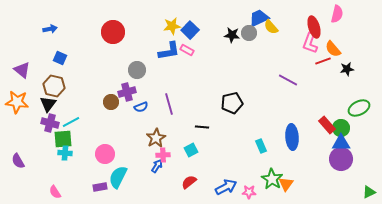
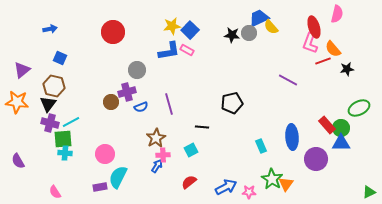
purple triangle at (22, 70): rotated 42 degrees clockwise
purple circle at (341, 159): moved 25 px left
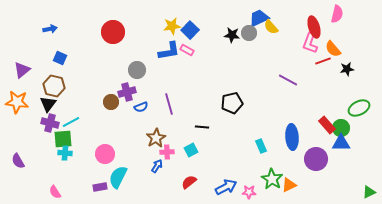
pink cross at (163, 155): moved 4 px right, 3 px up
orange triangle at (286, 184): moved 3 px right, 1 px down; rotated 28 degrees clockwise
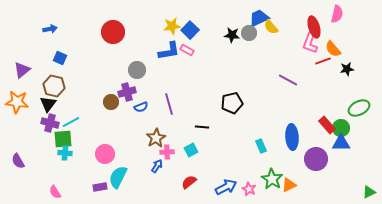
pink star at (249, 192): moved 3 px up; rotated 24 degrees clockwise
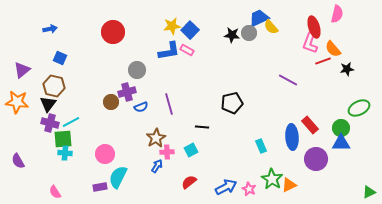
red rectangle at (327, 125): moved 17 px left
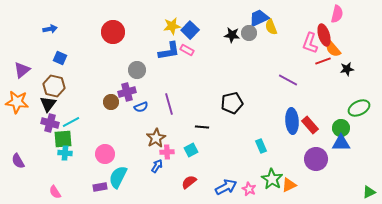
yellow semicircle at (271, 27): rotated 21 degrees clockwise
red ellipse at (314, 27): moved 10 px right, 8 px down
blue ellipse at (292, 137): moved 16 px up
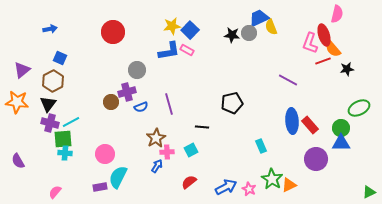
brown hexagon at (54, 86): moved 1 px left, 5 px up; rotated 20 degrees clockwise
pink semicircle at (55, 192): rotated 72 degrees clockwise
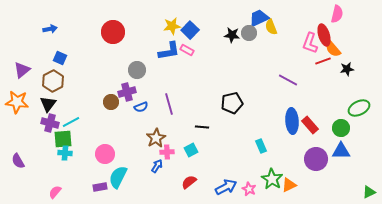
blue triangle at (341, 143): moved 8 px down
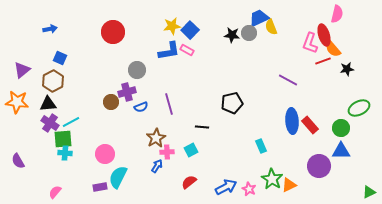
black triangle at (48, 104): rotated 48 degrees clockwise
purple cross at (50, 123): rotated 18 degrees clockwise
purple circle at (316, 159): moved 3 px right, 7 px down
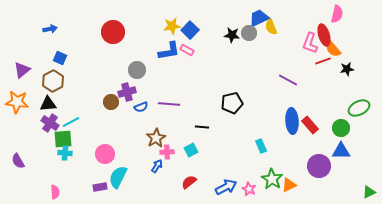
purple line at (169, 104): rotated 70 degrees counterclockwise
pink semicircle at (55, 192): rotated 136 degrees clockwise
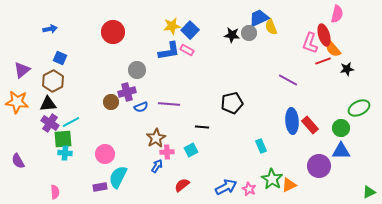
red semicircle at (189, 182): moved 7 px left, 3 px down
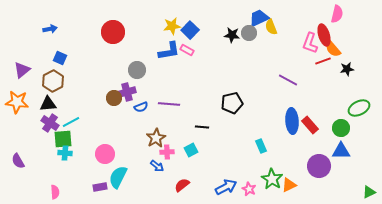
brown circle at (111, 102): moved 3 px right, 4 px up
blue arrow at (157, 166): rotated 96 degrees clockwise
